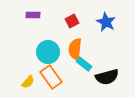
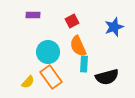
blue star: moved 8 px right, 5 px down; rotated 24 degrees clockwise
orange semicircle: moved 3 px right, 3 px up; rotated 30 degrees counterclockwise
cyan rectangle: rotated 56 degrees clockwise
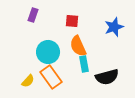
purple rectangle: rotated 72 degrees counterclockwise
red square: rotated 32 degrees clockwise
cyan rectangle: rotated 14 degrees counterclockwise
yellow semicircle: moved 1 px up
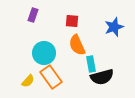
orange semicircle: moved 1 px left, 1 px up
cyan circle: moved 4 px left, 1 px down
cyan rectangle: moved 7 px right
black semicircle: moved 5 px left
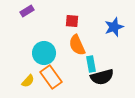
purple rectangle: moved 6 px left, 4 px up; rotated 40 degrees clockwise
